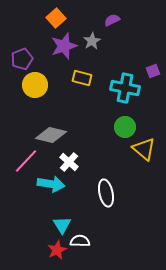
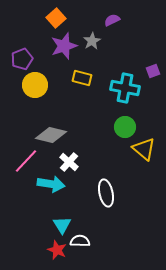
red star: rotated 24 degrees counterclockwise
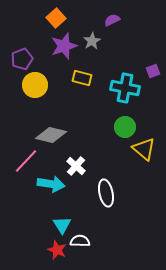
white cross: moved 7 px right, 4 px down
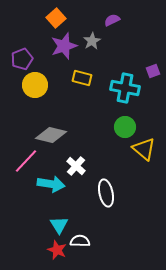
cyan triangle: moved 3 px left
